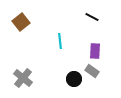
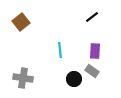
black line: rotated 64 degrees counterclockwise
cyan line: moved 9 px down
gray cross: rotated 30 degrees counterclockwise
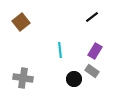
purple rectangle: rotated 28 degrees clockwise
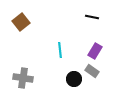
black line: rotated 48 degrees clockwise
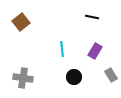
cyan line: moved 2 px right, 1 px up
gray rectangle: moved 19 px right, 4 px down; rotated 24 degrees clockwise
black circle: moved 2 px up
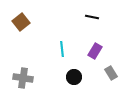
gray rectangle: moved 2 px up
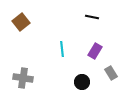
black circle: moved 8 px right, 5 px down
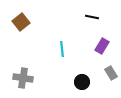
purple rectangle: moved 7 px right, 5 px up
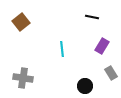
black circle: moved 3 px right, 4 px down
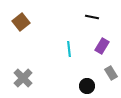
cyan line: moved 7 px right
gray cross: rotated 36 degrees clockwise
black circle: moved 2 px right
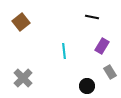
cyan line: moved 5 px left, 2 px down
gray rectangle: moved 1 px left, 1 px up
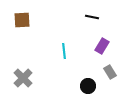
brown square: moved 1 px right, 2 px up; rotated 36 degrees clockwise
black circle: moved 1 px right
